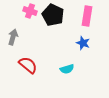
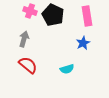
pink rectangle: rotated 18 degrees counterclockwise
gray arrow: moved 11 px right, 2 px down
blue star: rotated 24 degrees clockwise
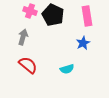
gray arrow: moved 1 px left, 2 px up
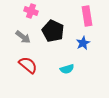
pink cross: moved 1 px right
black pentagon: moved 16 px down
gray arrow: rotated 112 degrees clockwise
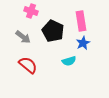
pink rectangle: moved 6 px left, 5 px down
cyan semicircle: moved 2 px right, 8 px up
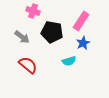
pink cross: moved 2 px right
pink rectangle: rotated 42 degrees clockwise
black pentagon: moved 1 px left, 1 px down; rotated 15 degrees counterclockwise
gray arrow: moved 1 px left
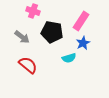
cyan semicircle: moved 3 px up
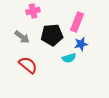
pink cross: rotated 32 degrees counterclockwise
pink rectangle: moved 4 px left, 1 px down; rotated 12 degrees counterclockwise
black pentagon: moved 3 px down; rotated 15 degrees counterclockwise
blue star: moved 2 px left, 1 px down; rotated 16 degrees clockwise
